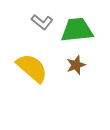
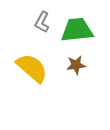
gray L-shape: rotated 80 degrees clockwise
brown star: rotated 12 degrees clockwise
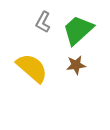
gray L-shape: moved 1 px right
green trapezoid: moved 1 px right; rotated 36 degrees counterclockwise
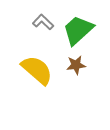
gray L-shape: rotated 105 degrees clockwise
yellow semicircle: moved 5 px right, 2 px down
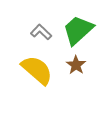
gray L-shape: moved 2 px left, 10 px down
brown star: rotated 30 degrees counterclockwise
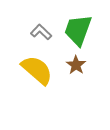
green trapezoid: rotated 28 degrees counterclockwise
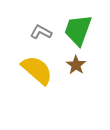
gray L-shape: rotated 15 degrees counterclockwise
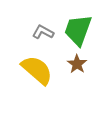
gray L-shape: moved 2 px right
brown star: moved 1 px right, 1 px up
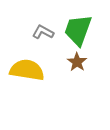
brown star: moved 2 px up
yellow semicircle: moved 10 px left; rotated 32 degrees counterclockwise
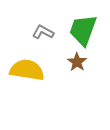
green trapezoid: moved 5 px right
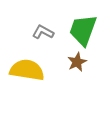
brown star: rotated 12 degrees clockwise
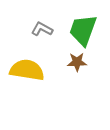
gray L-shape: moved 1 px left, 3 px up
brown star: rotated 24 degrees clockwise
